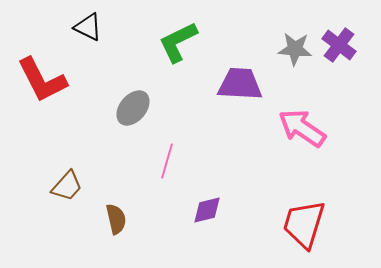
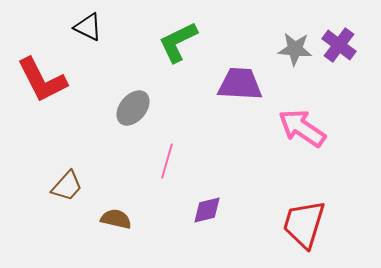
brown semicircle: rotated 64 degrees counterclockwise
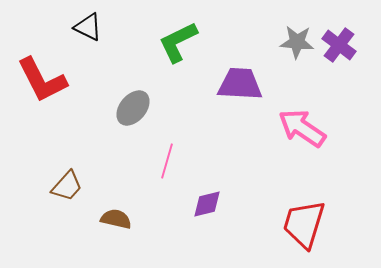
gray star: moved 2 px right, 7 px up
purple diamond: moved 6 px up
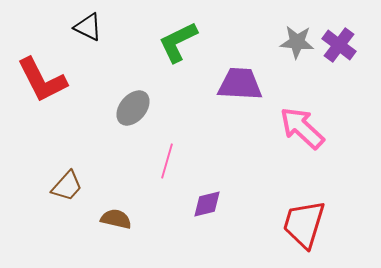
pink arrow: rotated 9 degrees clockwise
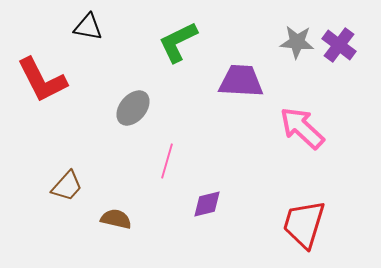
black triangle: rotated 16 degrees counterclockwise
purple trapezoid: moved 1 px right, 3 px up
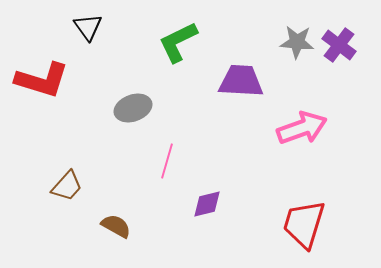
black triangle: rotated 44 degrees clockwise
red L-shape: rotated 46 degrees counterclockwise
gray ellipse: rotated 30 degrees clockwise
pink arrow: rotated 117 degrees clockwise
brown semicircle: moved 7 px down; rotated 16 degrees clockwise
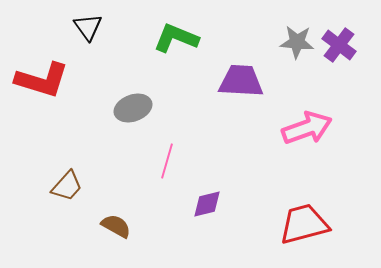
green L-shape: moved 2 px left, 4 px up; rotated 48 degrees clockwise
pink arrow: moved 5 px right
red trapezoid: rotated 58 degrees clockwise
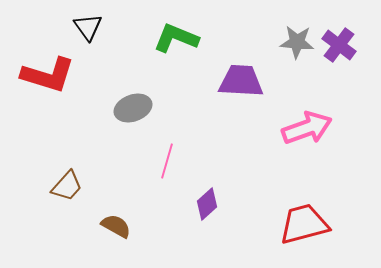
red L-shape: moved 6 px right, 5 px up
purple diamond: rotated 28 degrees counterclockwise
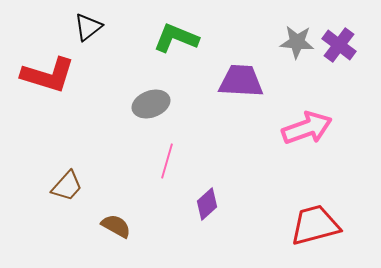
black triangle: rotated 28 degrees clockwise
gray ellipse: moved 18 px right, 4 px up
red trapezoid: moved 11 px right, 1 px down
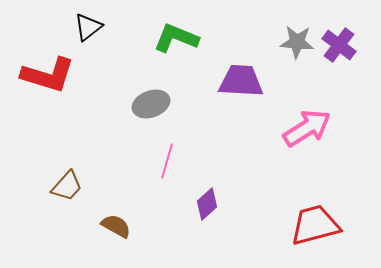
pink arrow: rotated 12 degrees counterclockwise
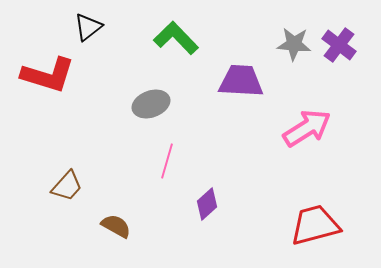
green L-shape: rotated 24 degrees clockwise
gray star: moved 3 px left, 2 px down
